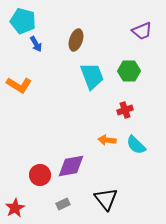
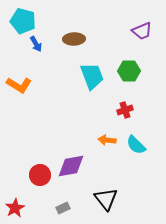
brown ellipse: moved 2 px left, 1 px up; rotated 70 degrees clockwise
gray rectangle: moved 4 px down
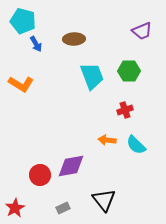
orange L-shape: moved 2 px right, 1 px up
black triangle: moved 2 px left, 1 px down
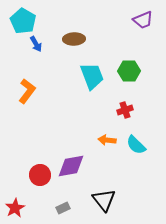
cyan pentagon: rotated 15 degrees clockwise
purple trapezoid: moved 1 px right, 11 px up
orange L-shape: moved 6 px right, 7 px down; rotated 85 degrees counterclockwise
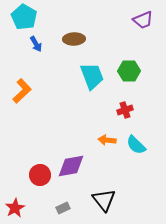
cyan pentagon: moved 1 px right, 4 px up
orange L-shape: moved 5 px left; rotated 10 degrees clockwise
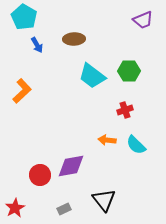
blue arrow: moved 1 px right, 1 px down
cyan trapezoid: rotated 148 degrees clockwise
gray rectangle: moved 1 px right, 1 px down
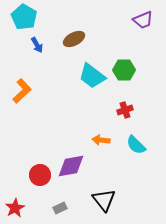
brown ellipse: rotated 25 degrees counterclockwise
green hexagon: moved 5 px left, 1 px up
orange arrow: moved 6 px left
gray rectangle: moved 4 px left, 1 px up
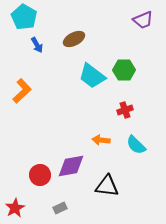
black triangle: moved 3 px right, 14 px up; rotated 45 degrees counterclockwise
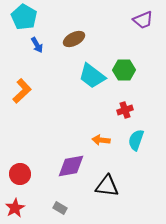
cyan semicircle: moved 5 px up; rotated 65 degrees clockwise
red circle: moved 20 px left, 1 px up
gray rectangle: rotated 56 degrees clockwise
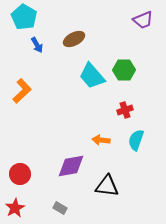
cyan trapezoid: rotated 12 degrees clockwise
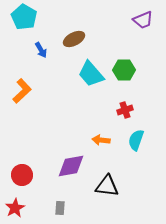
blue arrow: moved 4 px right, 5 px down
cyan trapezoid: moved 1 px left, 2 px up
red circle: moved 2 px right, 1 px down
gray rectangle: rotated 64 degrees clockwise
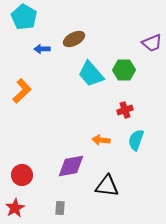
purple trapezoid: moved 9 px right, 23 px down
blue arrow: moved 1 px right, 1 px up; rotated 119 degrees clockwise
